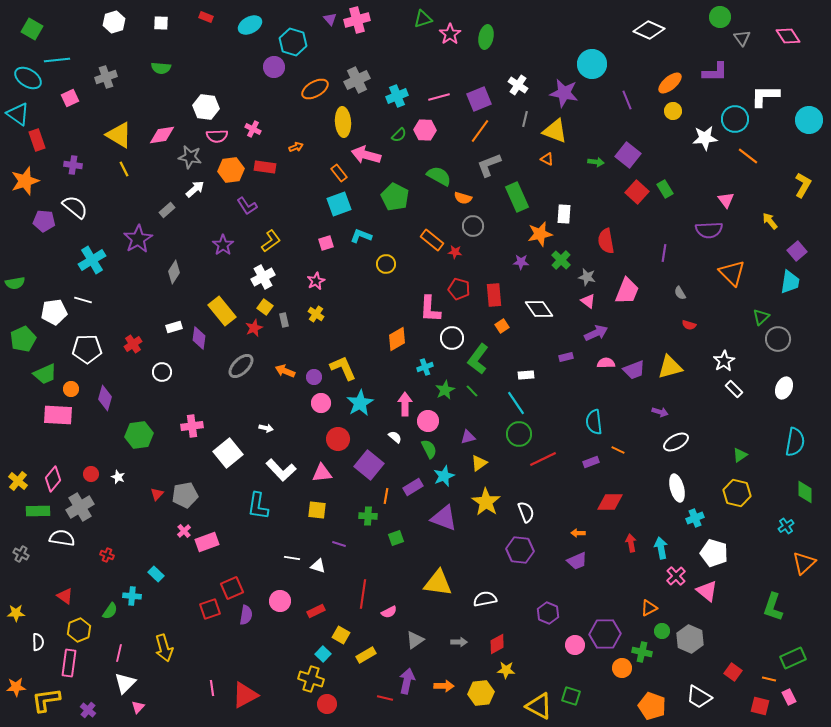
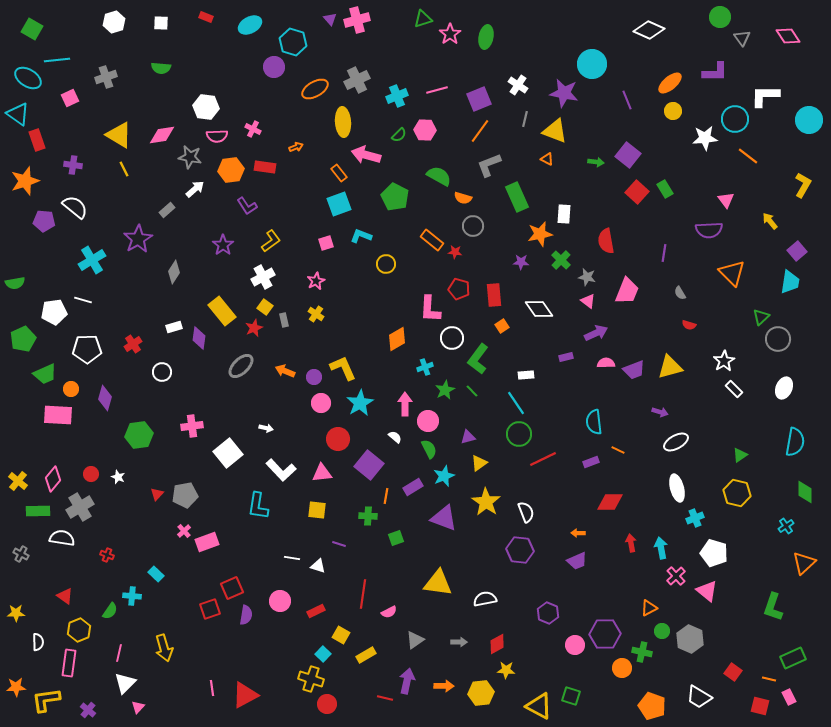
pink line at (439, 97): moved 2 px left, 7 px up
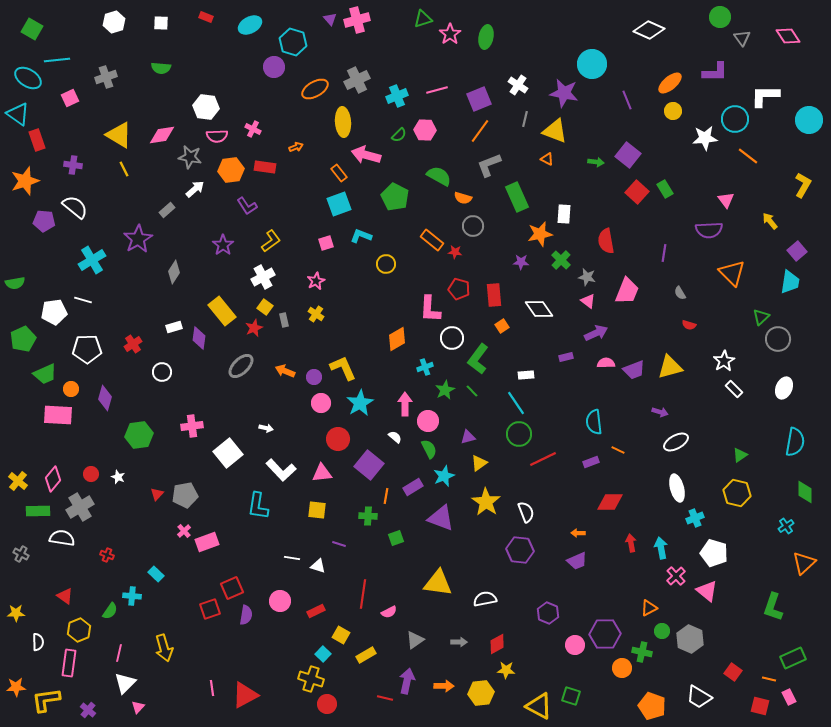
purple triangle at (444, 518): moved 3 px left
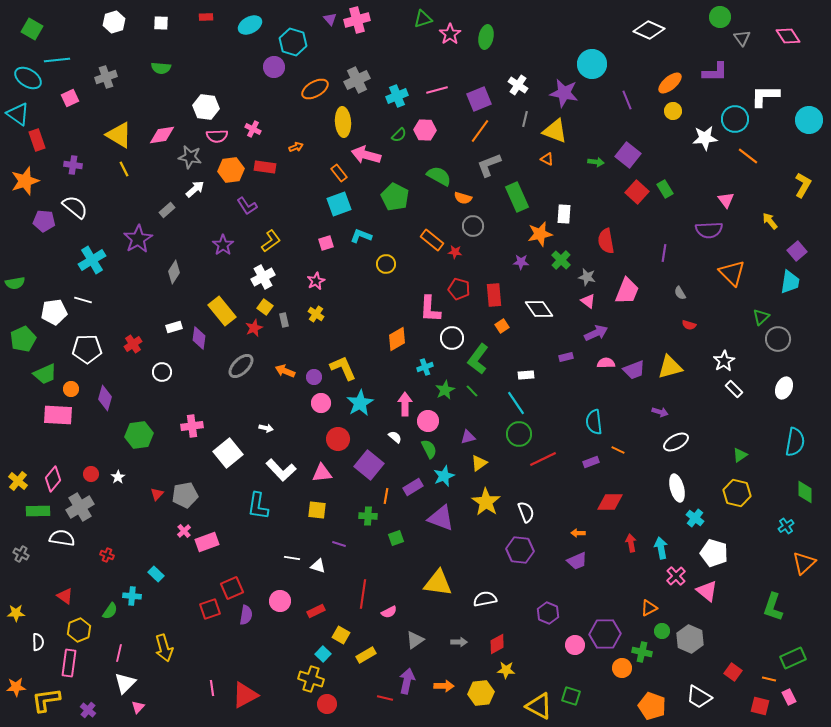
red rectangle at (206, 17): rotated 24 degrees counterclockwise
white star at (118, 477): rotated 16 degrees clockwise
cyan cross at (695, 518): rotated 30 degrees counterclockwise
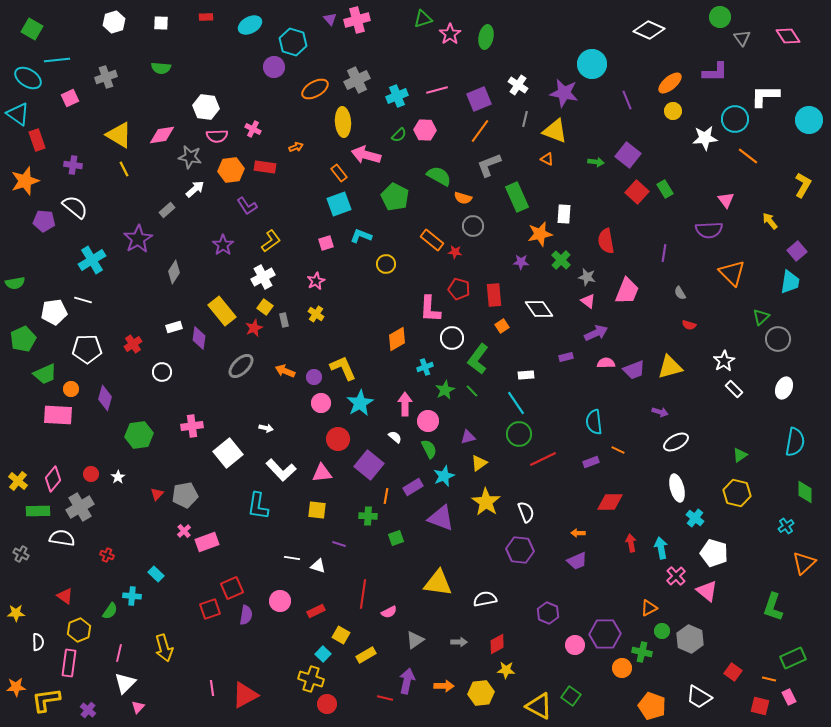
green square at (571, 696): rotated 18 degrees clockwise
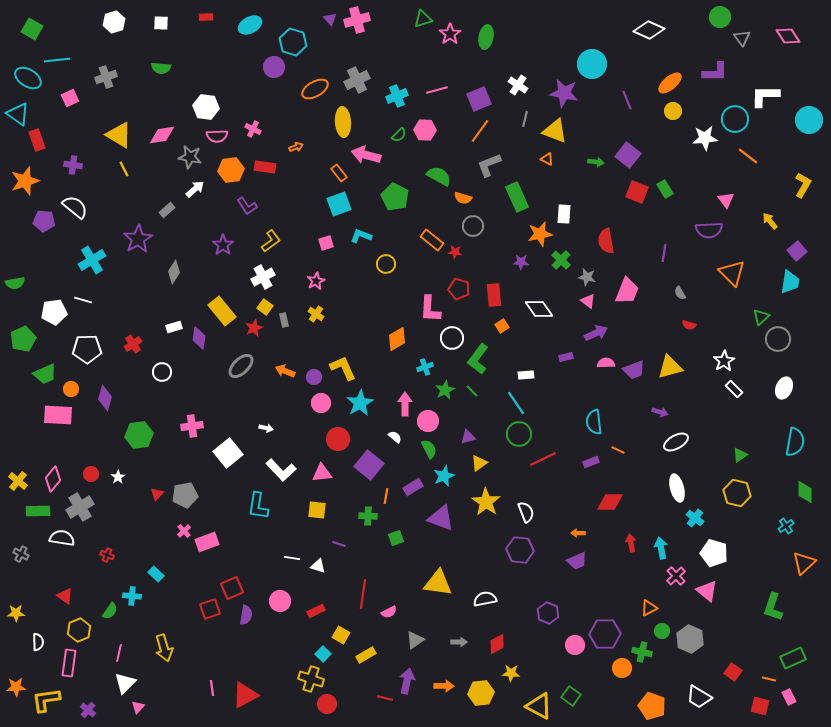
red square at (637, 192): rotated 20 degrees counterclockwise
yellow star at (506, 670): moved 5 px right, 3 px down
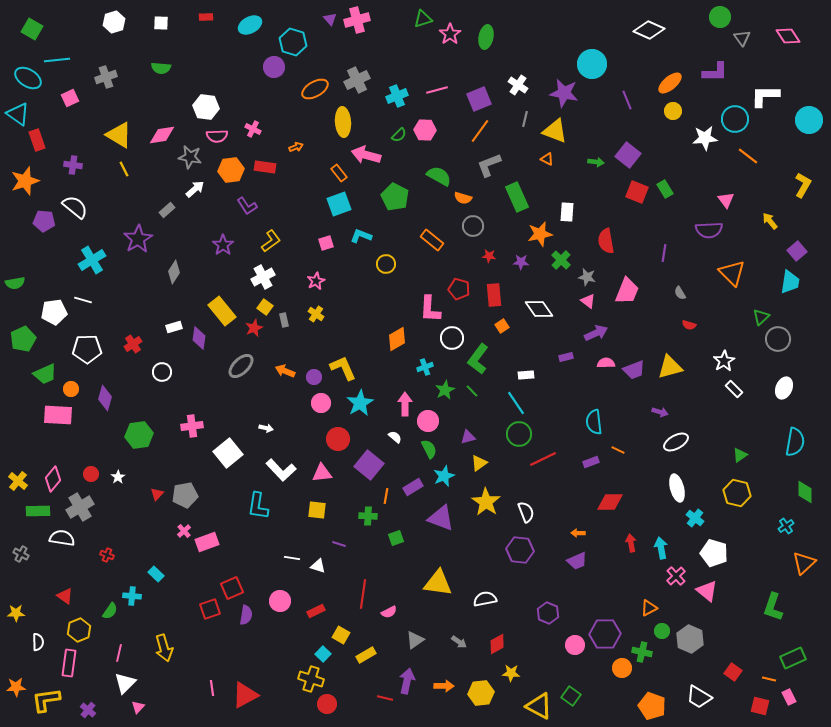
white rectangle at (564, 214): moved 3 px right, 2 px up
red star at (455, 252): moved 34 px right, 4 px down
gray arrow at (459, 642): rotated 35 degrees clockwise
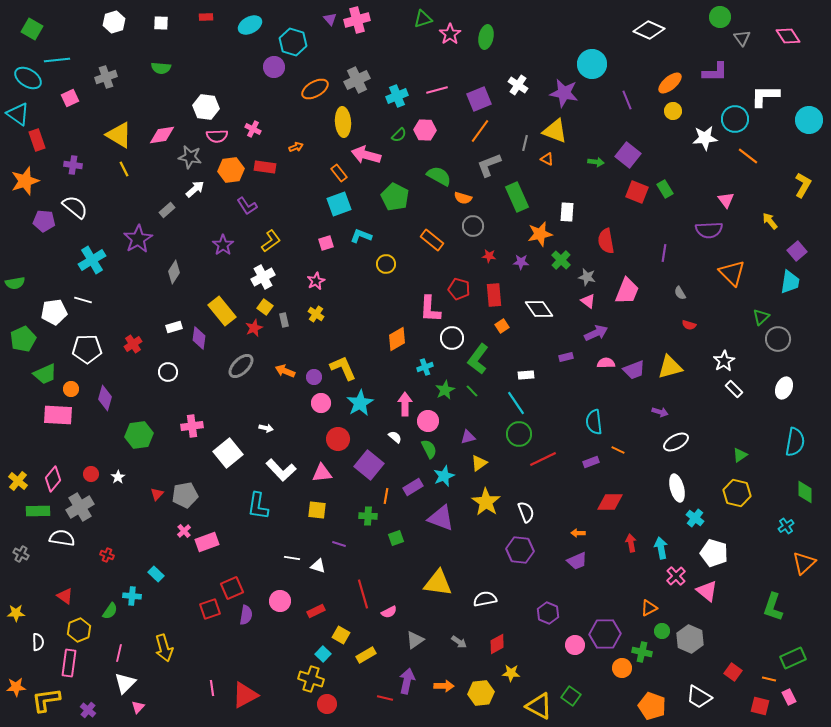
gray line at (525, 119): moved 24 px down
white circle at (162, 372): moved 6 px right
red line at (363, 594): rotated 24 degrees counterclockwise
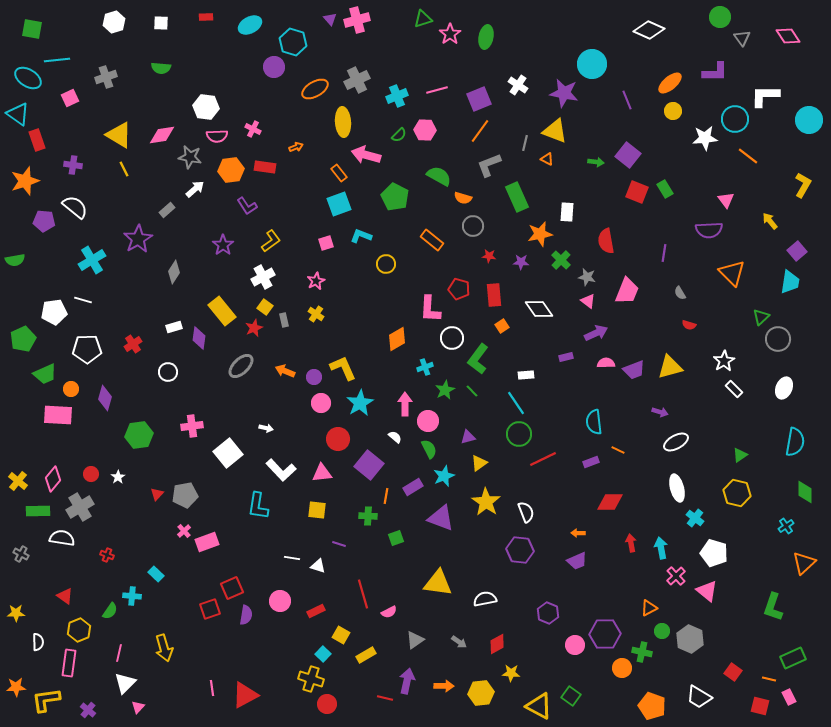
green square at (32, 29): rotated 20 degrees counterclockwise
green semicircle at (15, 283): moved 23 px up
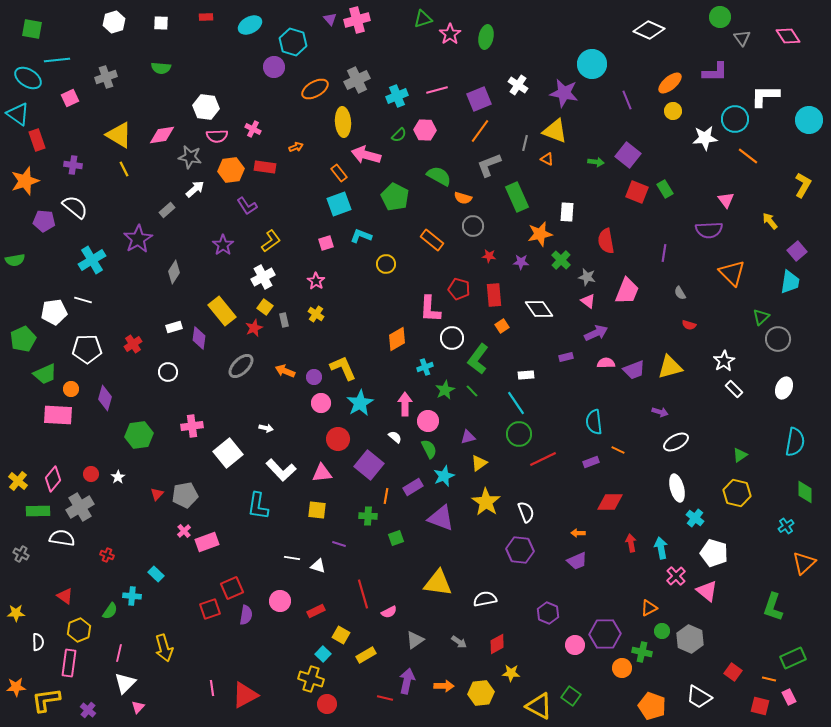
pink star at (316, 281): rotated 12 degrees counterclockwise
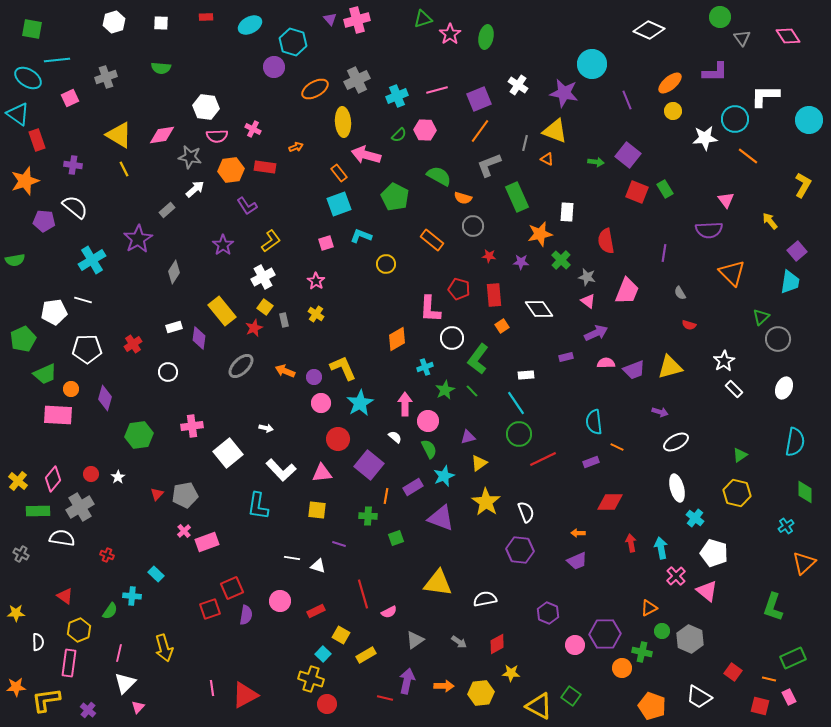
orange line at (618, 450): moved 1 px left, 3 px up
